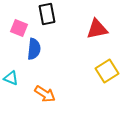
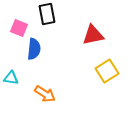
red triangle: moved 4 px left, 6 px down
cyan triangle: rotated 14 degrees counterclockwise
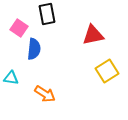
pink square: rotated 12 degrees clockwise
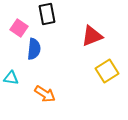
red triangle: moved 1 px left, 1 px down; rotated 10 degrees counterclockwise
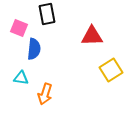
pink square: rotated 12 degrees counterclockwise
red triangle: rotated 20 degrees clockwise
yellow square: moved 4 px right, 1 px up
cyan triangle: moved 10 px right
orange arrow: rotated 75 degrees clockwise
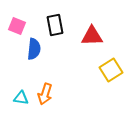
black rectangle: moved 8 px right, 11 px down
pink square: moved 2 px left, 2 px up
cyan triangle: moved 20 px down
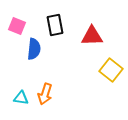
yellow square: rotated 20 degrees counterclockwise
